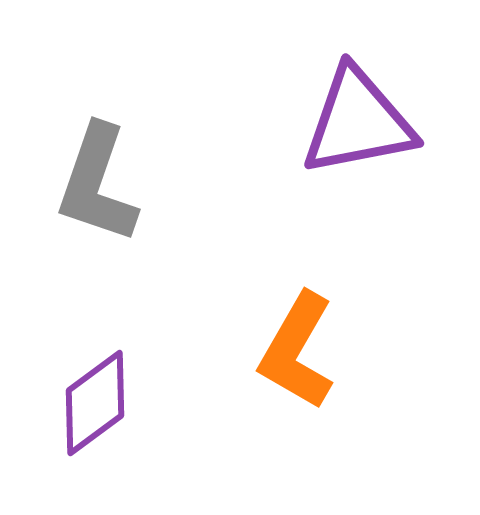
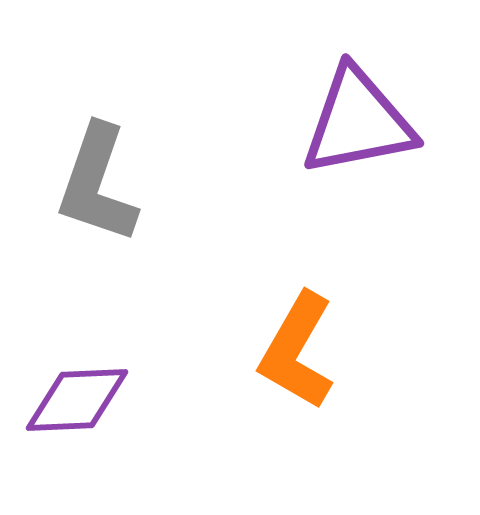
purple diamond: moved 18 px left, 3 px up; rotated 34 degrees clockwise
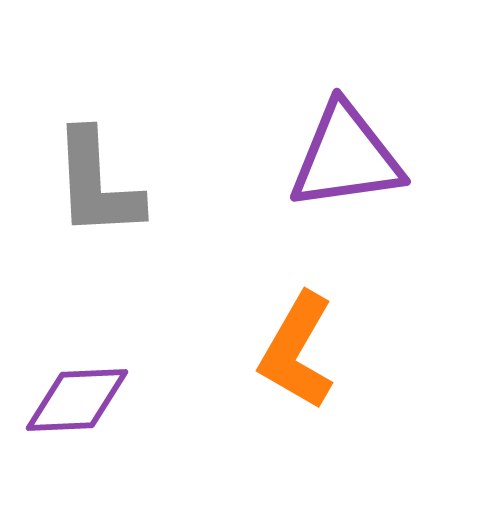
purple triangle: moved 12 px left, 35 px down; rotated 3 degrees clockwise
gray L-shape: rotated 22 degrees counterclockwise
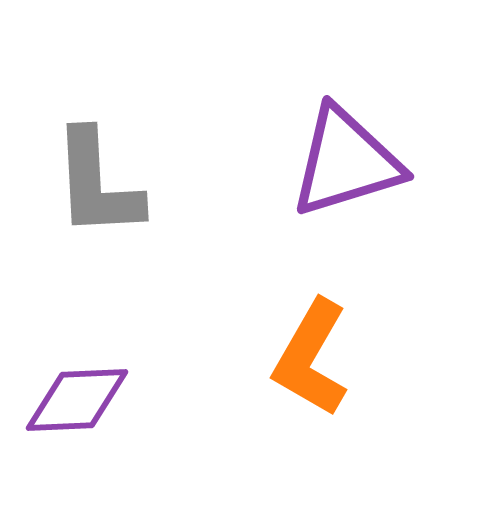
purple triangle: moved 5 px down; rotated 9 degrees counterclockwise
orange L-shape: moved 14 px right, 7 px down
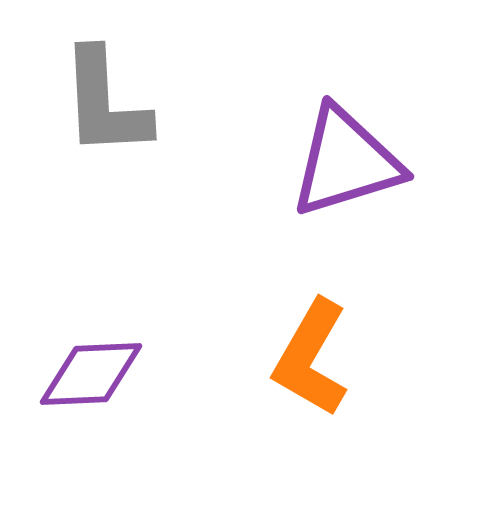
gray L-shape: moved 8 px right, 81 px up
purple diamond: moved 14 px right, 26 px up
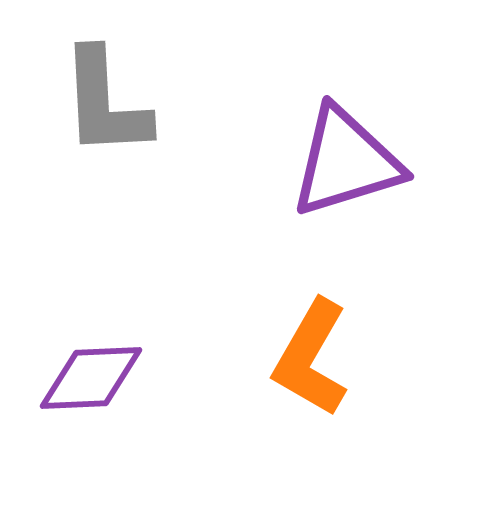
purple diamond: moved 4 px down
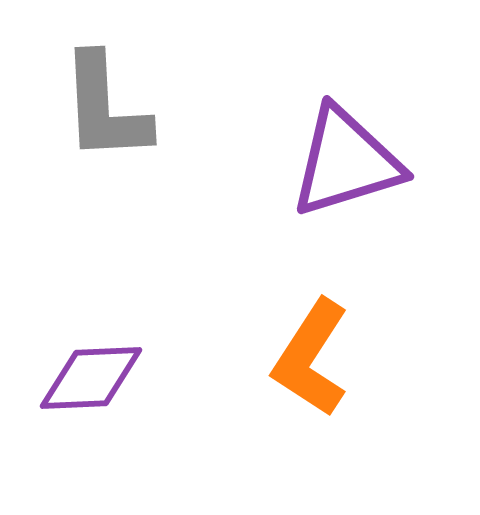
gray L-shape: moved 5 px down
orange L-shape: rotated 3 degrees clockwise
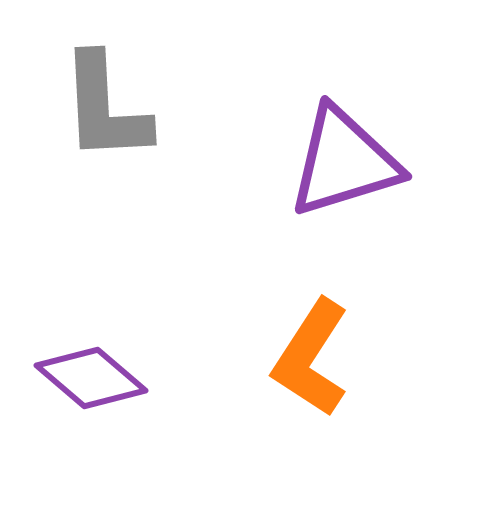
purple triangle: moved 2 px left
purple diamond: rotated 43 degrees clockwise
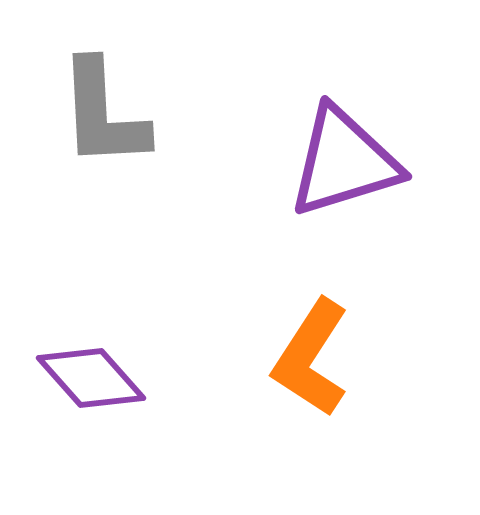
gray L-shape: moved 2 px left, 6 px down
purple diamond: rotated 8 degrees clockwise
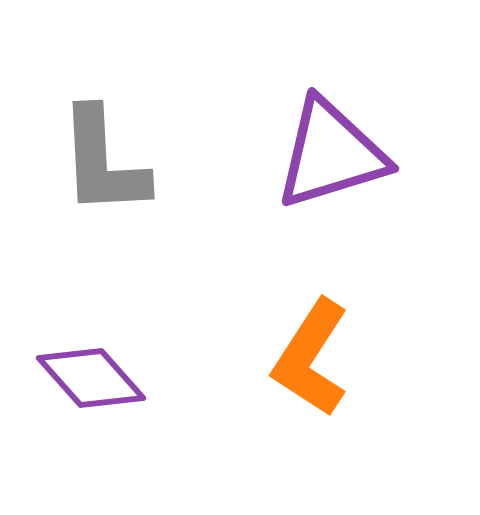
gray L-shape: moved 48 px down
purple triangle: moved 13 px left, 8 px up
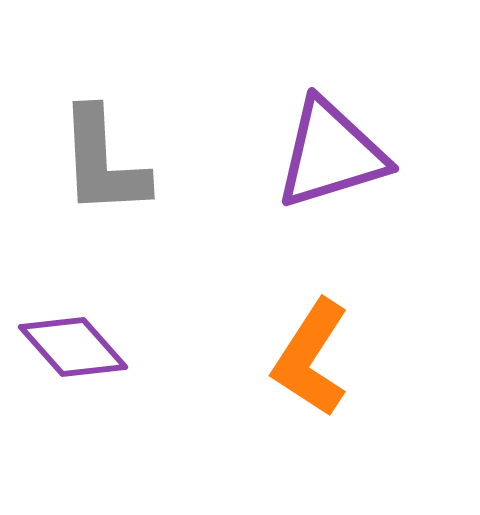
purple diamond: moved 18 px left, 31 px up
